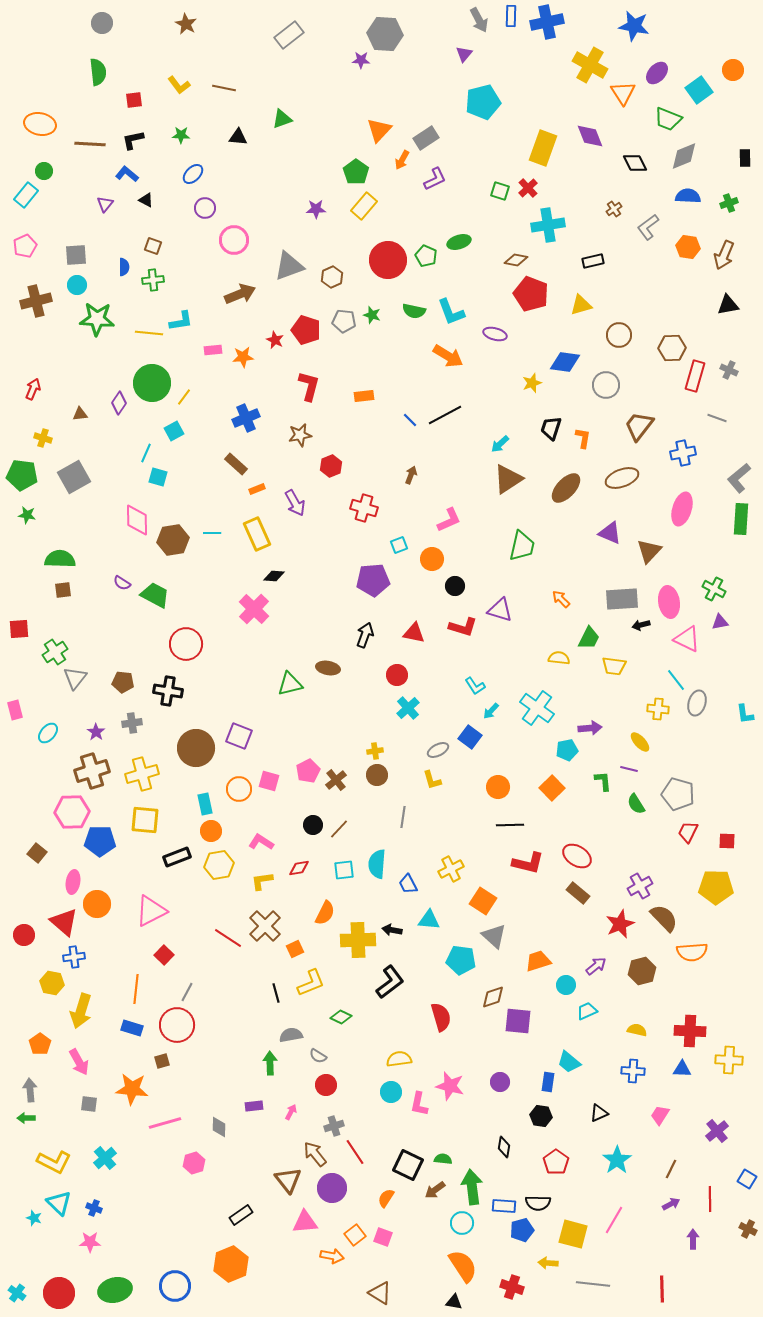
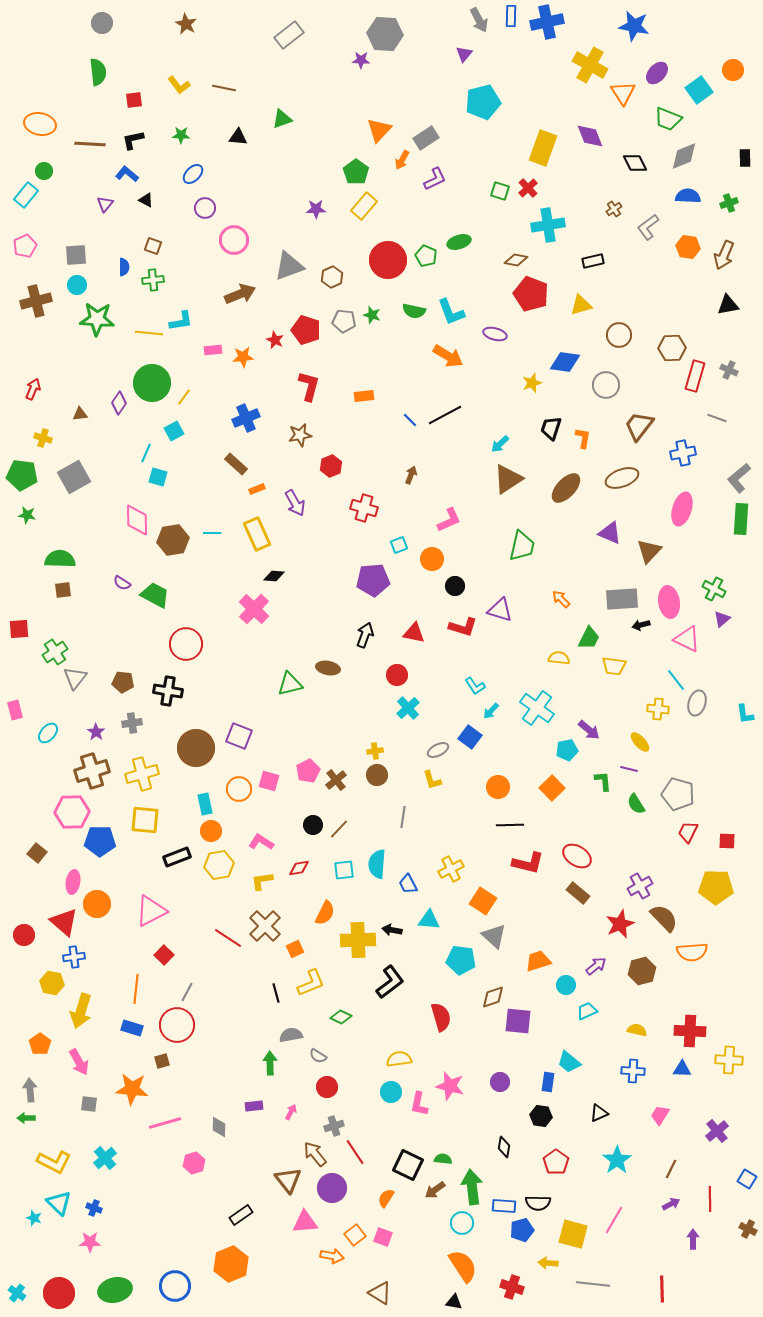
purple triangle at (720, 622): moved 2 px right, 3 px up; rotated 30 degrees counterclockwise
purple arrow at (590, 728): moved 1 px left, 2 px down; rotated 45 degrees clockwise
red circle at (326, 1085): moved 1 px right, 2 px down
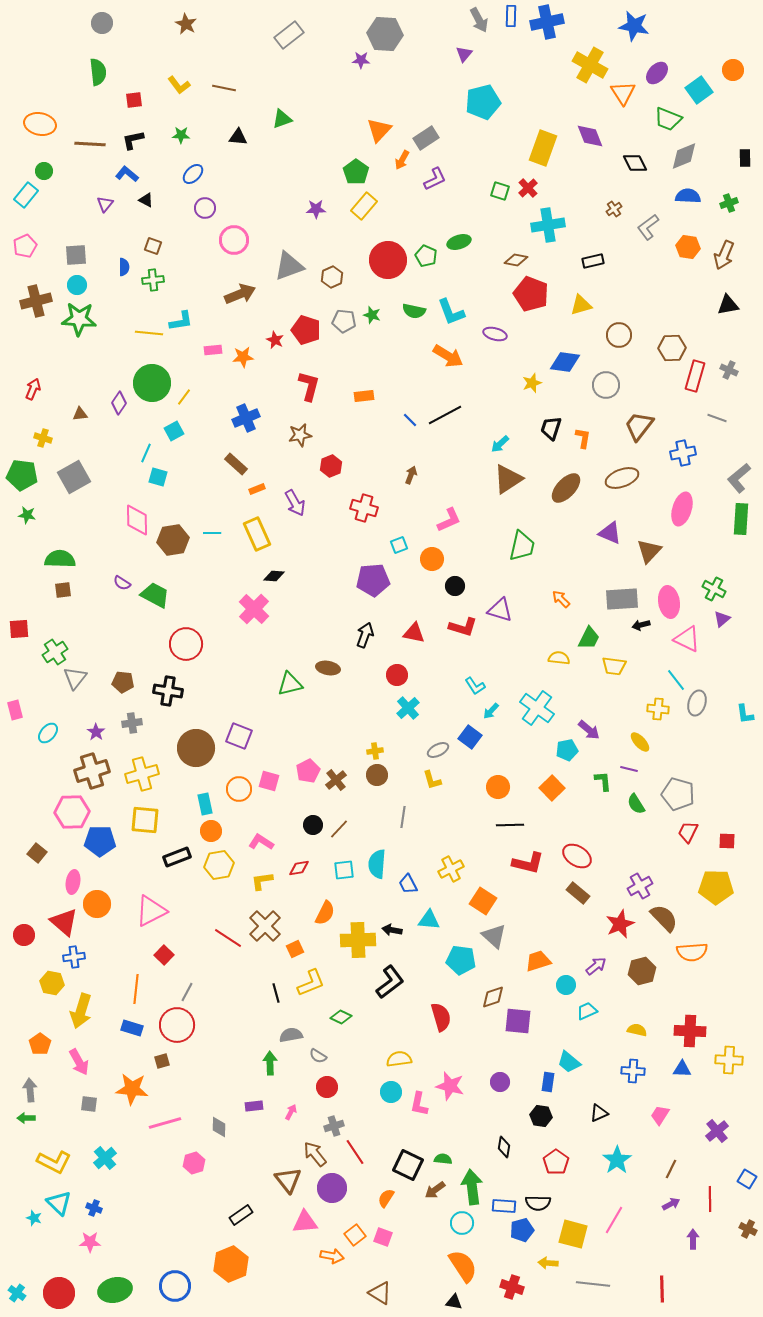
green star at (97, 319): moved 18 px left
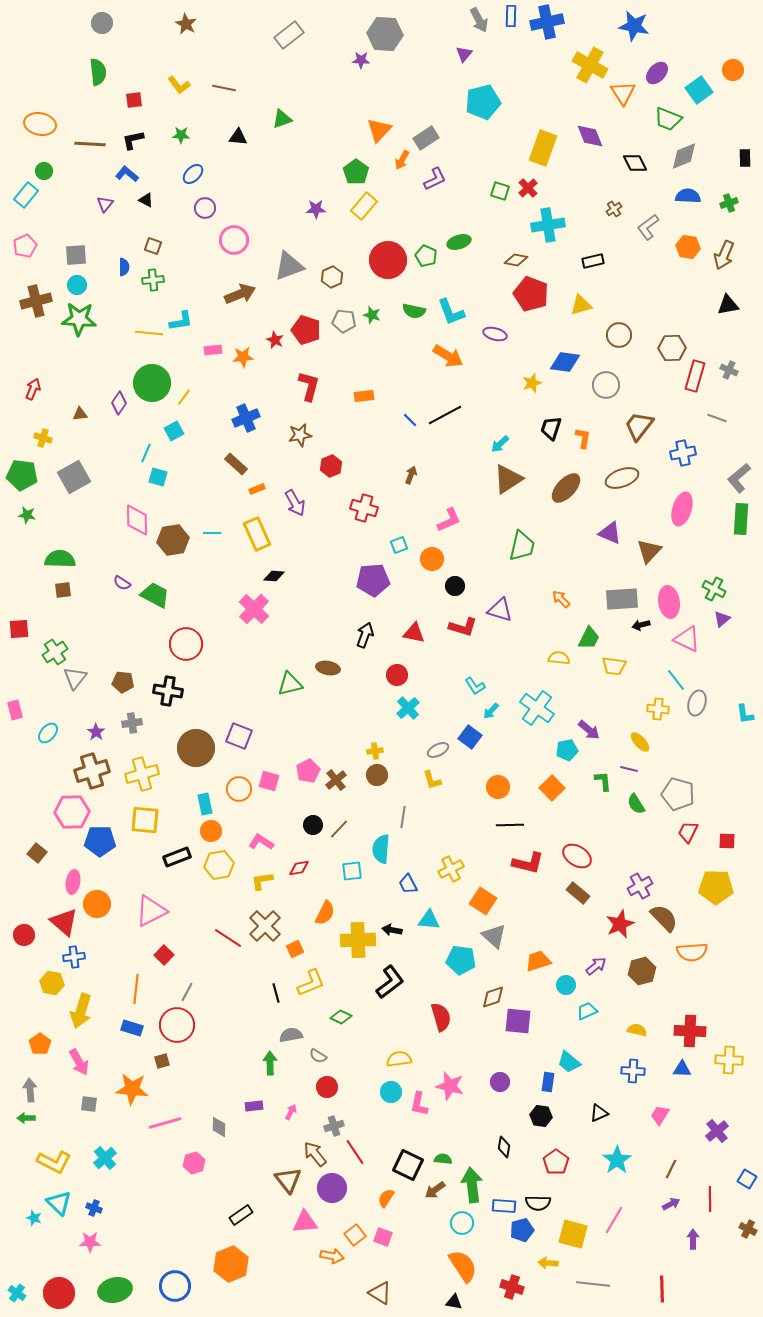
cyan semicircle at (377, 864): moved 4 px right, 15 px up
cyan square at (344, 870): moved 8 px right, 1 px down
green arrow at (472, 1187): moved 2 px up
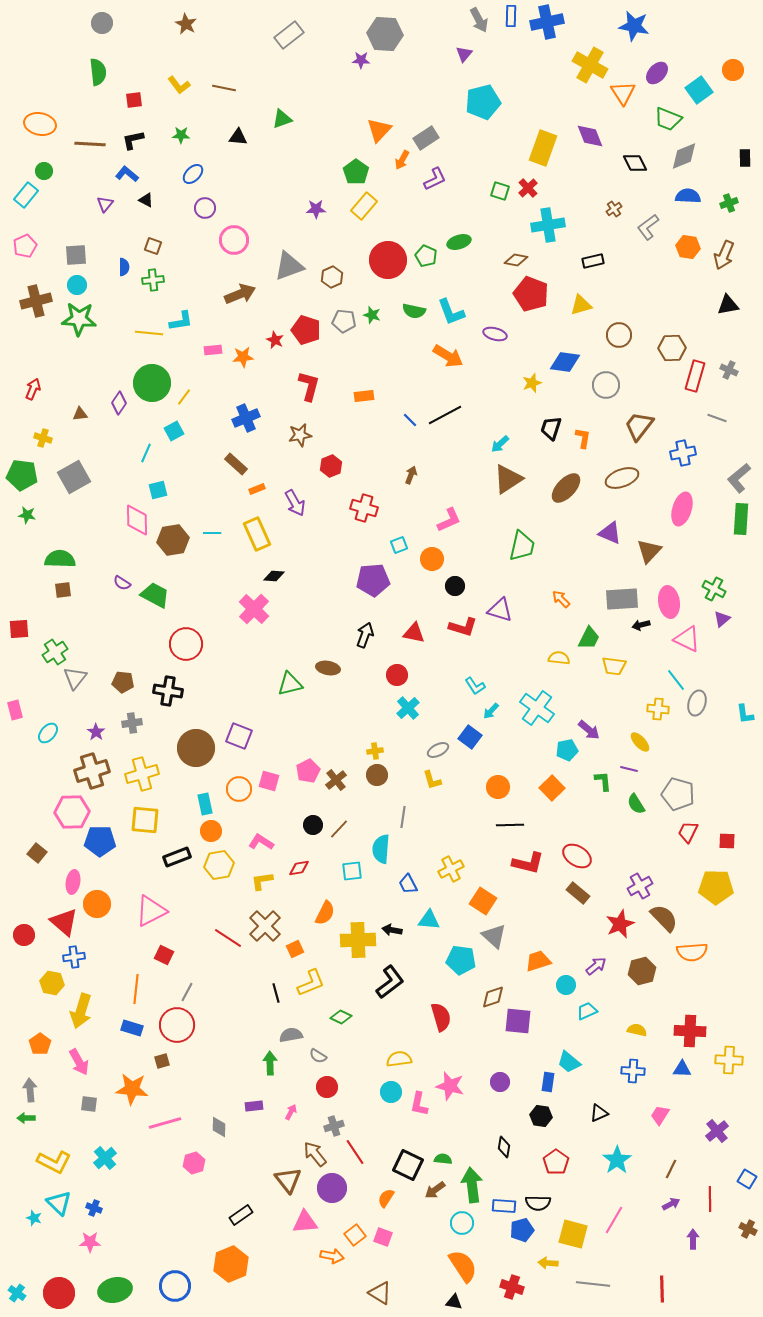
cyan square at (158, 477): moved 13 px down; rotated 30 degrees counterclockwise
red square at (164, 955): rotated 18 degrees counterclockwise
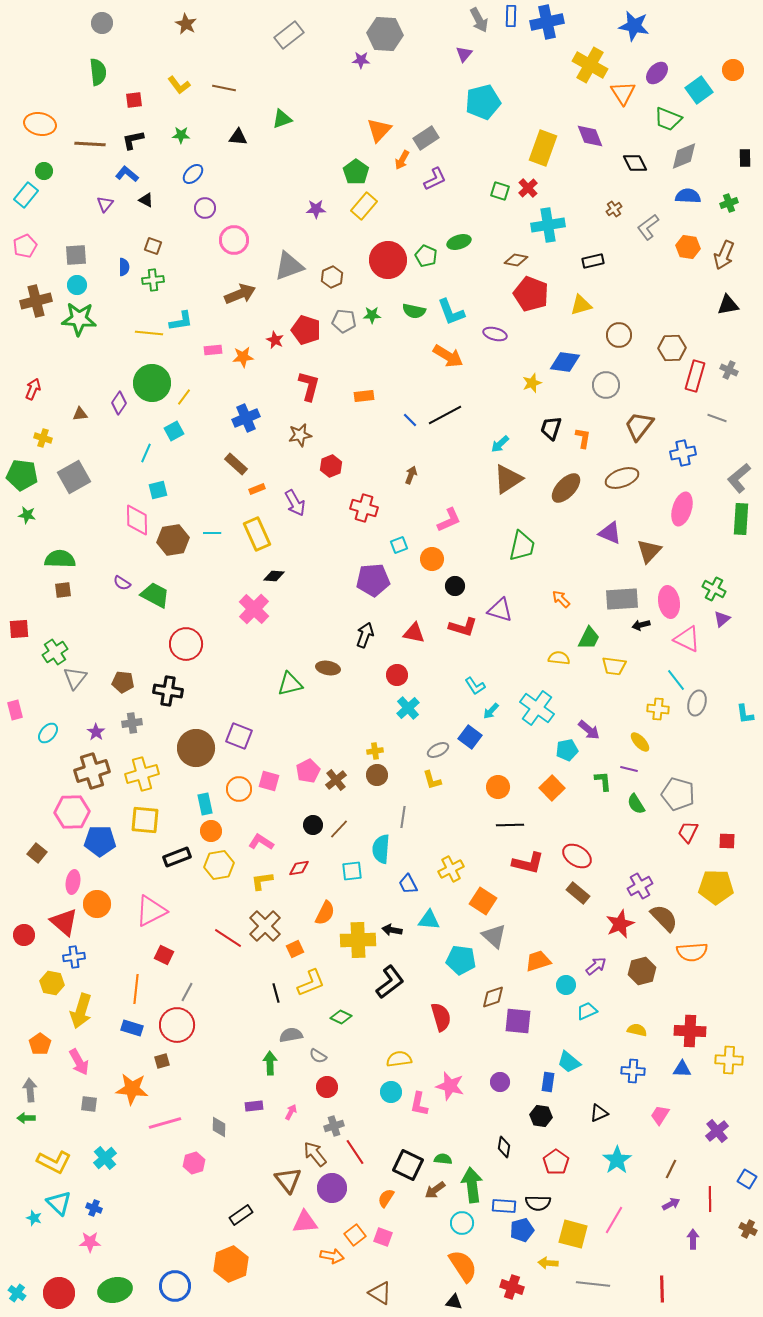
green star at (372, 315): rotated 18 degrees counterclockwise
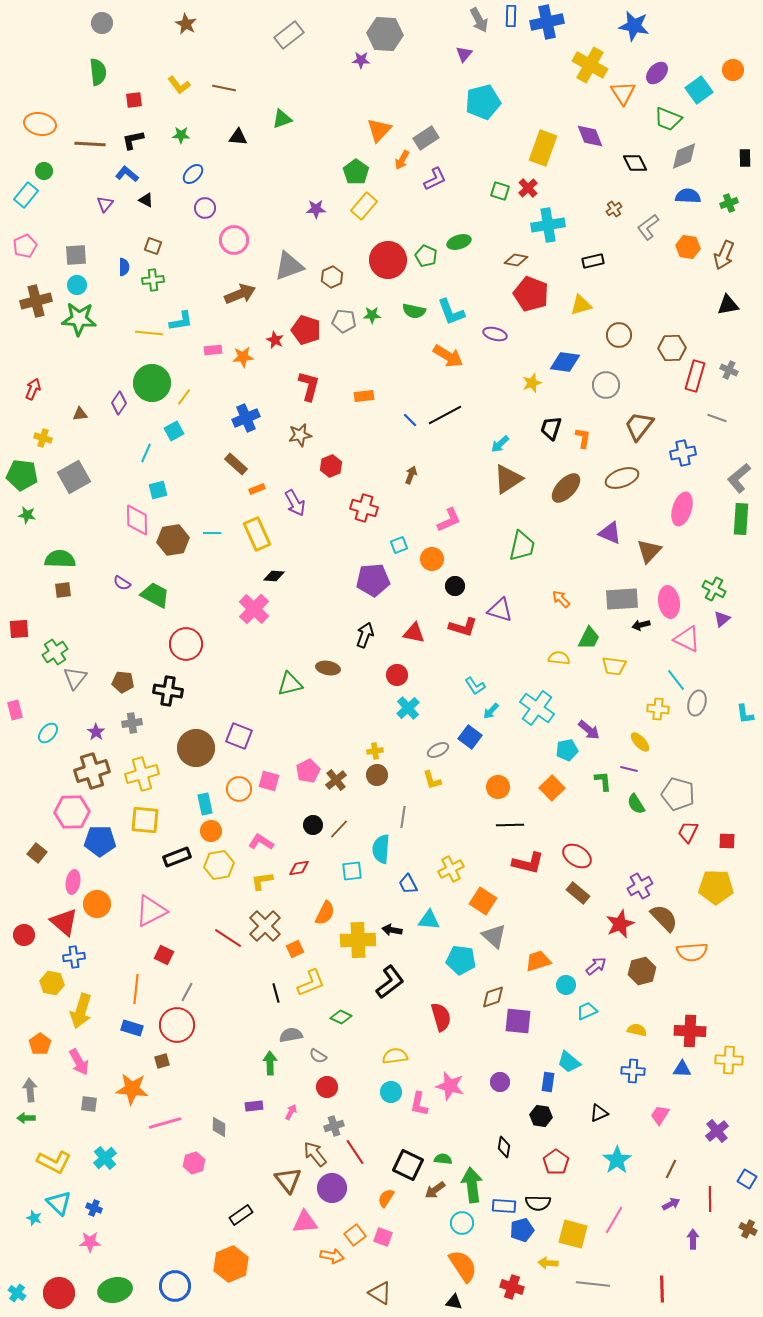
yellow semicircle at (399, 1059): moved 4 px left, 3 px up
